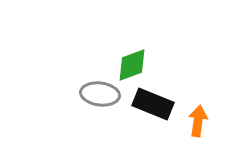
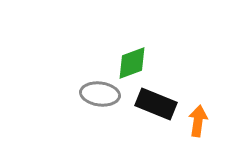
green diamond: moved 2 px up
black rectangle: moved 3 px right
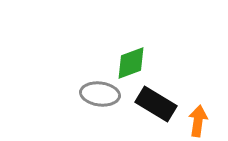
green diamond: moved 1 px left
black rectangle: rotated 9 degrees clockwise
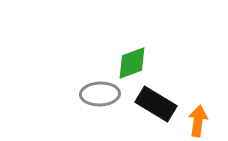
green diamond: moved 1 px right
gray ellipse: rotated 9 degrees counterclockwise
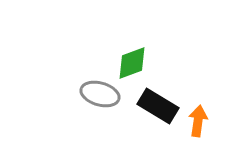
gray ellipse: rotated 18 degrees clockwise
black rectangle: moved 2 px right, 2 px down
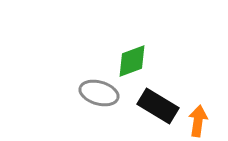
green diamond: moved 2 px up
gray ellipse: moved 1 px left, 1 px up
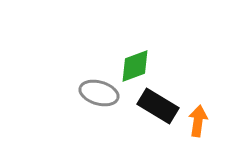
green diamond: moved 3 px right, 5 px down
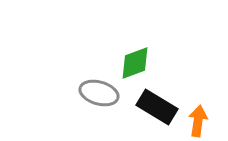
green diamond: moved 3 px up
black rectangle: moved 1 px left, 1 px down
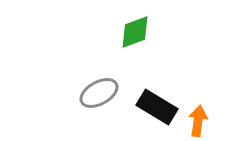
green diamond: moved 31 px up
gray ellipse: rotated 45 degrees counterclockwise
